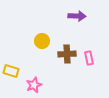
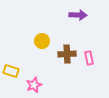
purple arrow: moved 1 px right, 1 px up
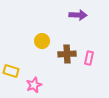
pink rectangle: rotated 24 degrees clockwise
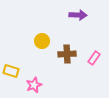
pink rectangle: moved 5 px right; rotated 24 degrees clockwise
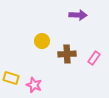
yellow rectangle: moved 7 px down
pink star: rotated 28 degrees counterclockwise
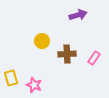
purple arrow: rotated 18 degrees counterclockwise
yellow rectangle: rotated 56 degrees clockwise
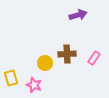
yellow circle: moved 3 px right, 22 px down
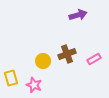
brown cross: rotated 18 degrees counterclockwise
pink rectangle: moved 1 px down; rotated 24 degrees clockwise
yellow circle: moved 2 px left, 2 px up
